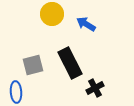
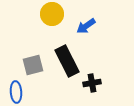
blue arrow: moved 2 px down; rotated 66 degrees counterclockwise
black rectangle: moved 3 px left, 2 px up
black cross: moved 3 px left, 5 px up; rotated 18 degrees clockwise
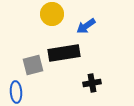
black rectangle: moved 3 px left, 8 px up; rotated 72 degrees counterclockwise
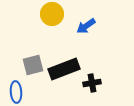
black rectangle: moved 16 px down; rotated 12 degrees counterclockwise
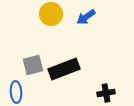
yellow circle: moved 1 px left
blue arrow: moved 9 px up
black cross: moved 14 px right, 10 px down
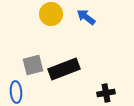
blue arrow: rotated 72 degrees clockwise
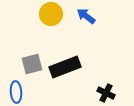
blue arrow: moved 1 px up
gray square: moved 1 px left, 1 px up
black rectangle: moved 1 px right, 2 px up
black cross: rotated 36 degrees clockwise
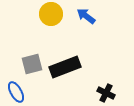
blue ellipse: rotated 25 degrees counterclockwise
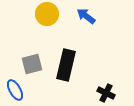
yellow circle: moved 4 px left
black rectangle: moved 1 px right, 2 px up; rotated 56 degrees counterclockwise
blue ellipse: moved 1 px left, 2 px up
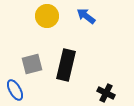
yellow circle: moved 2 px down
